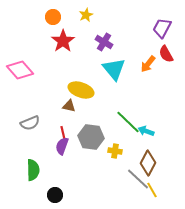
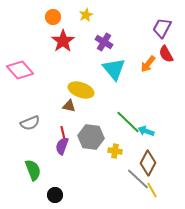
green semicircle: rotated 20 degrees counterclockwise
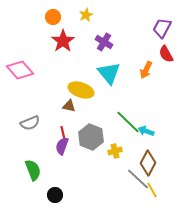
orange arrow: moved 2 px left, 6 px down; rotated 12 degrees counterclockwise
cyan triangle: moved 5 px left, 4 px down
gray hexagon: rotated 15 degrees clockwise
yellow cross: rotated 24 degrees counterclockwise
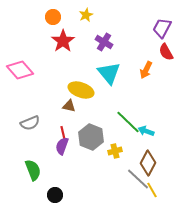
red semicircle: moved 2 px up
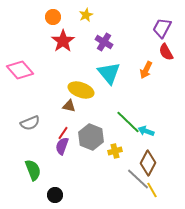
red line: rotated 48 degrees clockwise
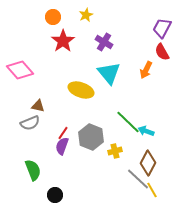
red semicircle: moved 4 px left
brown triangle: moved 31 px left
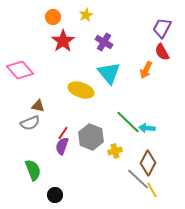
cyan arrow: moved 1 px right, 3 px up; rotated 14 degrees counterclockwise
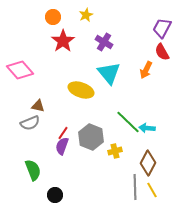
gray line: moved 3 px left, 8 px down; rotated 45 degrees clockwise
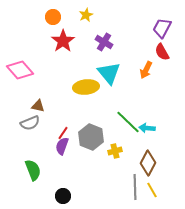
yellow ellipse: moved 5 px right, 3 px up; rotated 25 degrees counterclockwise
black circle: moved 8 px right, 1 px down
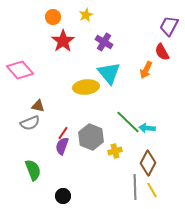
purple trapezoid: moved 7 px right, 2 px up
